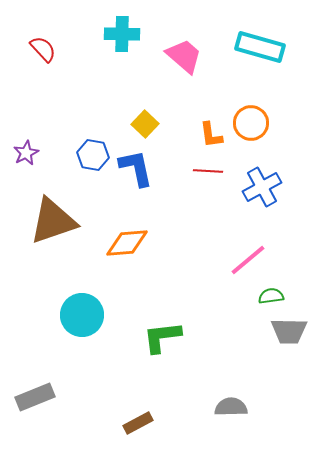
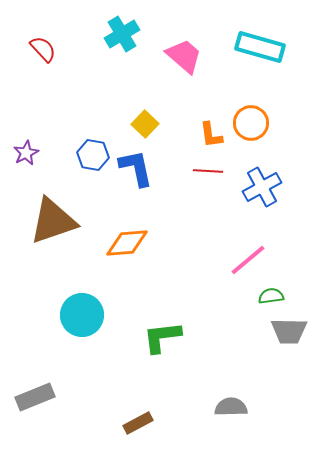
cyan cross: rotated 32 degrees counterclockwise
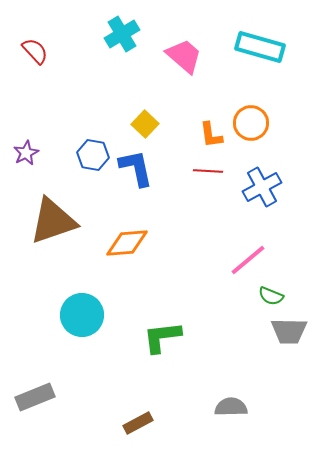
red semicircle: moved 8 px left, 2 px down
green semicircle: rotated 150 degrees counterclockwise
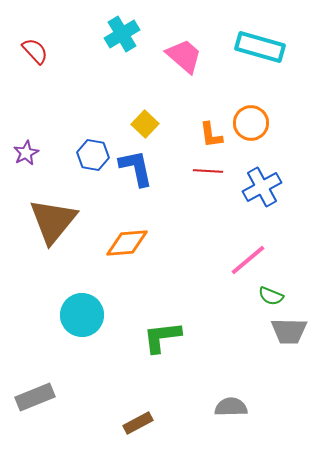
brown triangle: rotated 32 degrees counterclockwise
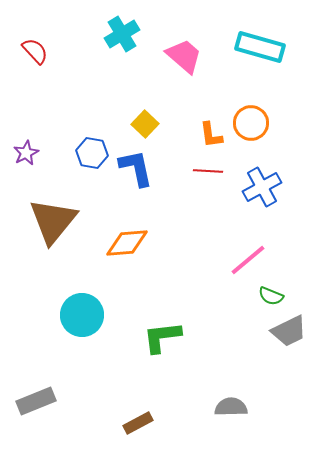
blue hexagon: moved 1 px left, 2 px up
gray trapezoid: rotated 27 degrees counterclockwise
gray rectangle: moved 1 px right, 4 px down
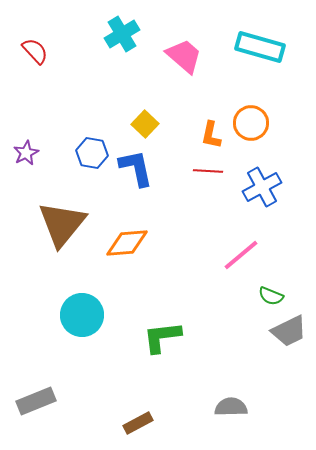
orange L-shape: rotated 20 degrees clockwise
brown triangle: moved 9 px right, 3 px down
pink line: moved 7 px left, 5 px up
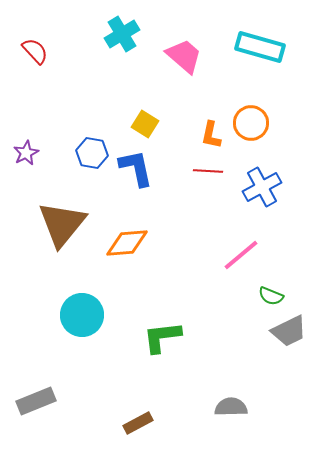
yellow square: rotated 12 degrees counterclockwise
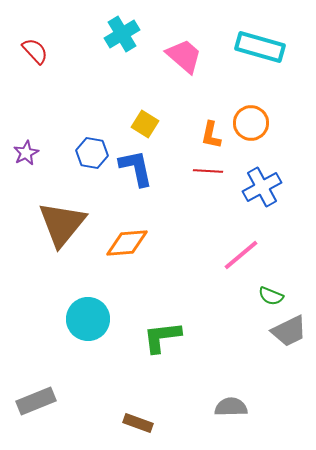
cyan circle: moved 6 px right, 4 px down
brown rectangle: rotated 48 degrees clockwise
